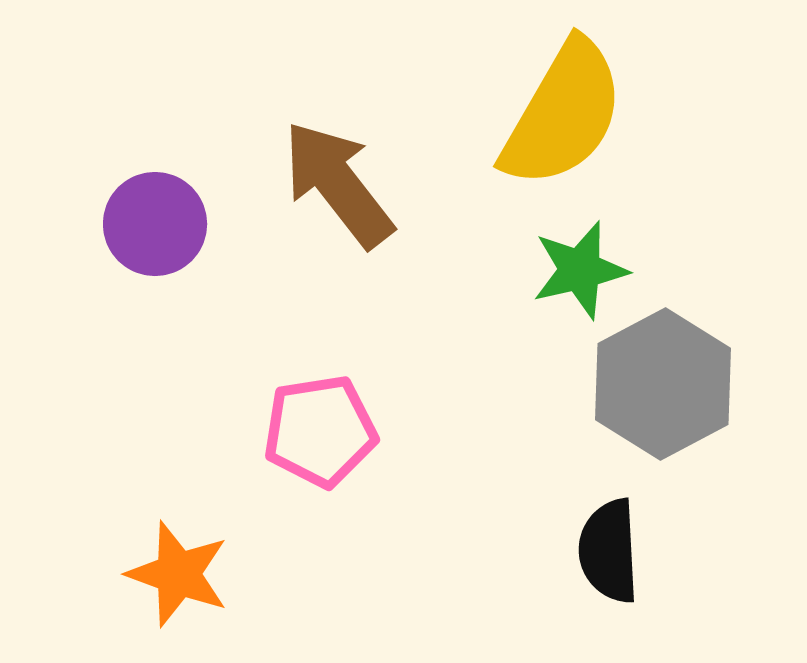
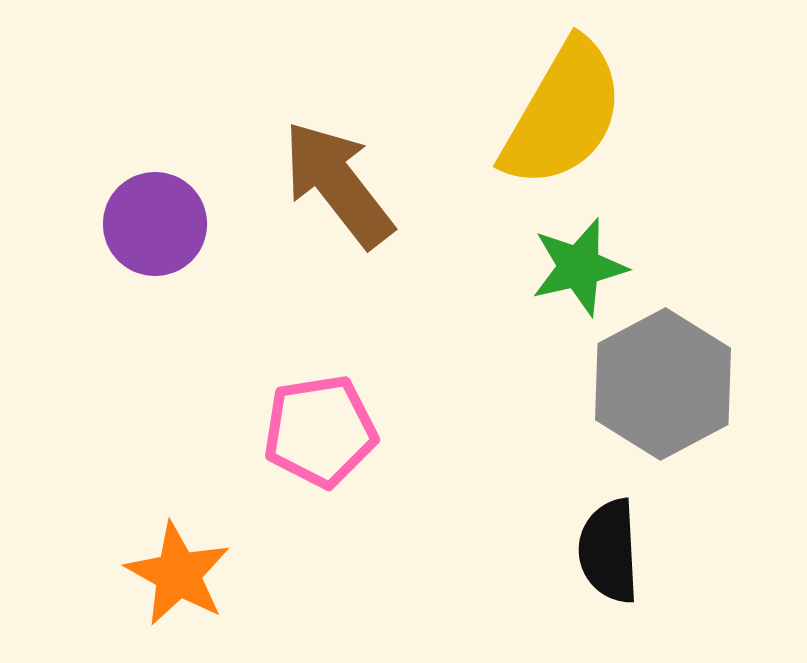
green star: moved 1 px left, 3 px up
orange star: rotated 9 degrees clockwise
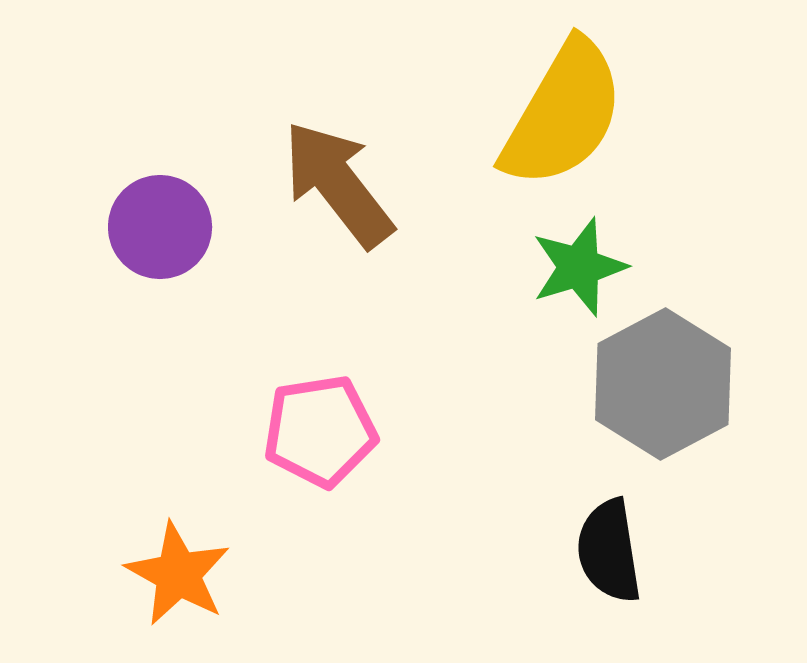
purple circle: moved 5 px right, 3 px down
green star: rotated 4 degrees counterclockwise
black semicircle: rotated 6 degrees counterclockwise
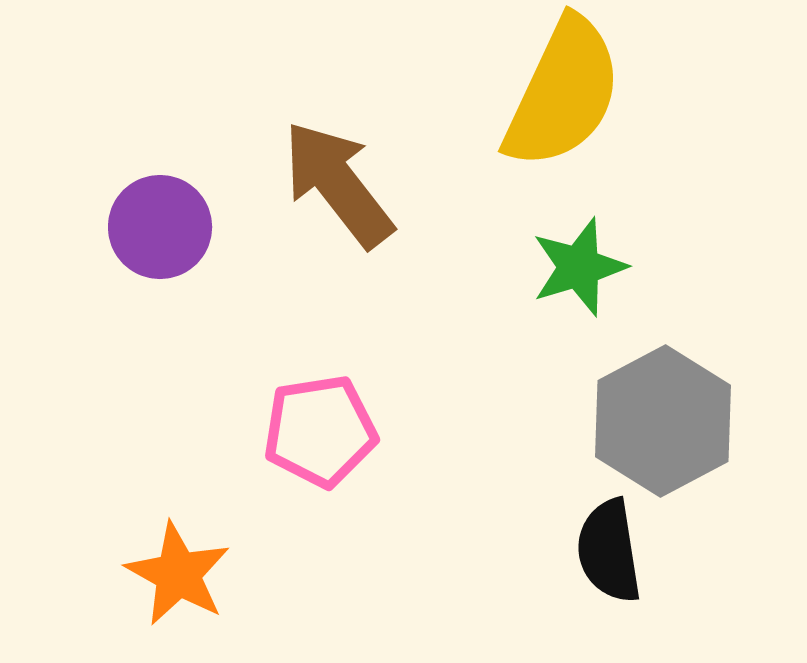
yellow semicircle: moved 21 px up; rotated 5 degrees counterclockwise
gray hexagon: moved 37 px down
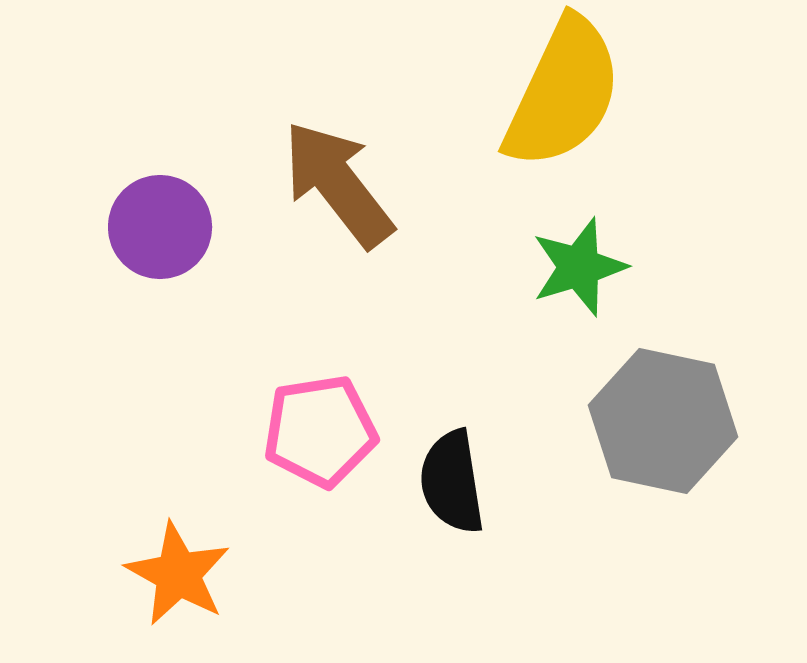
gray hexagon: rotated 20 degrees counterclockwise
black semicircle: moved 157 px left, 69 px up
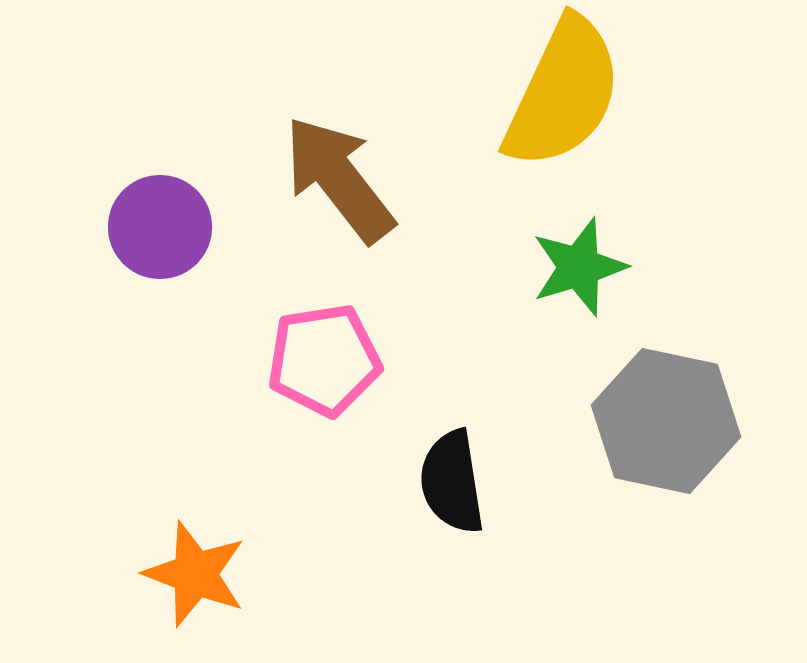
brown arrow: moved 1 px right, 5 px up
gray hexagon: moved 3 px right
pink pentagon: moved 4 px right, 71 px up
orange star: moved 17 px right; rotated 8 degrees counterclockwise
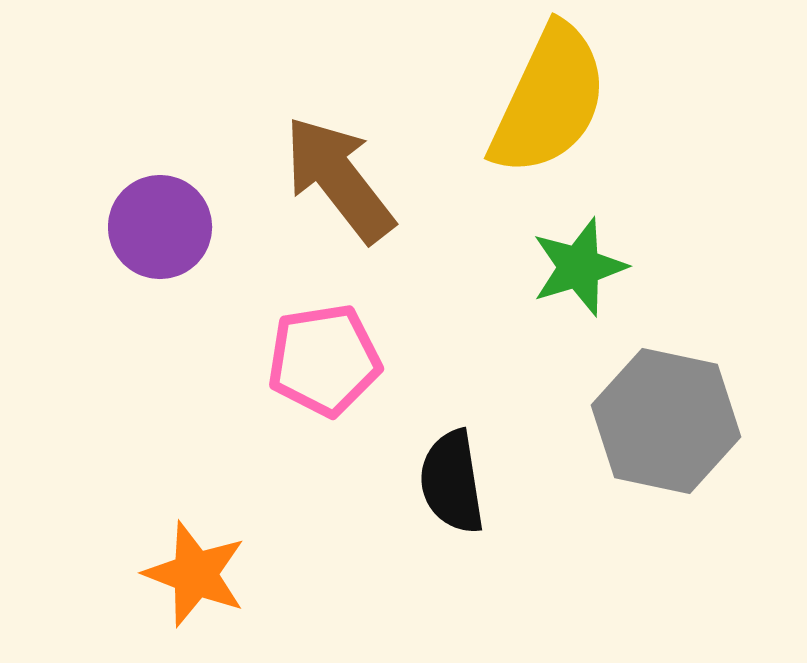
yellow semicircle: moved 14 px left, 7 px down
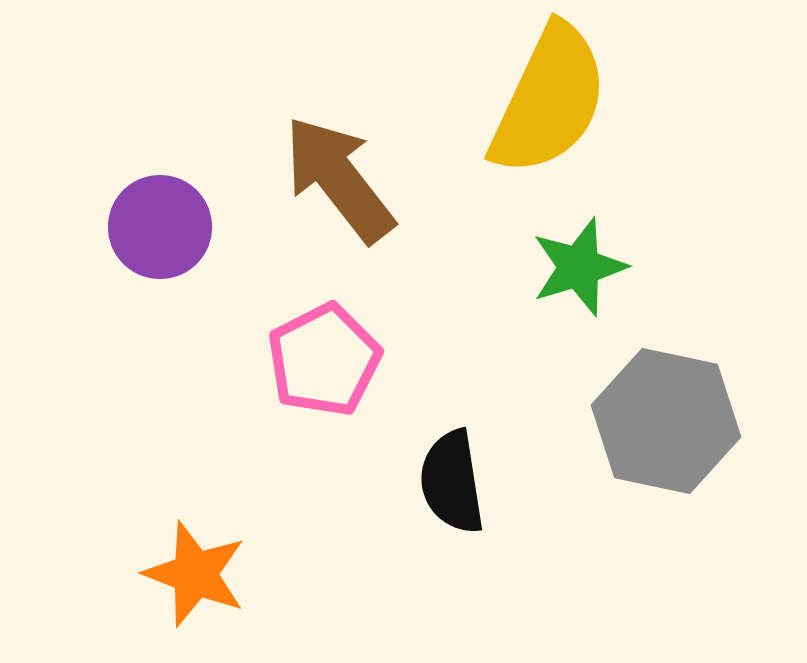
pink pentagon: rotated 18 degrees counterclockwise
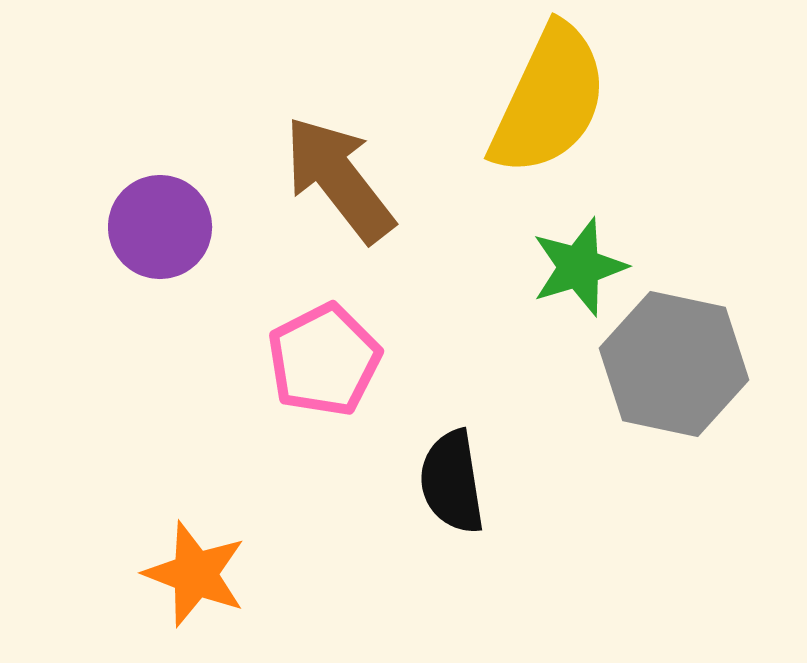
gray hexagon: moved 8 px right, 57 px up
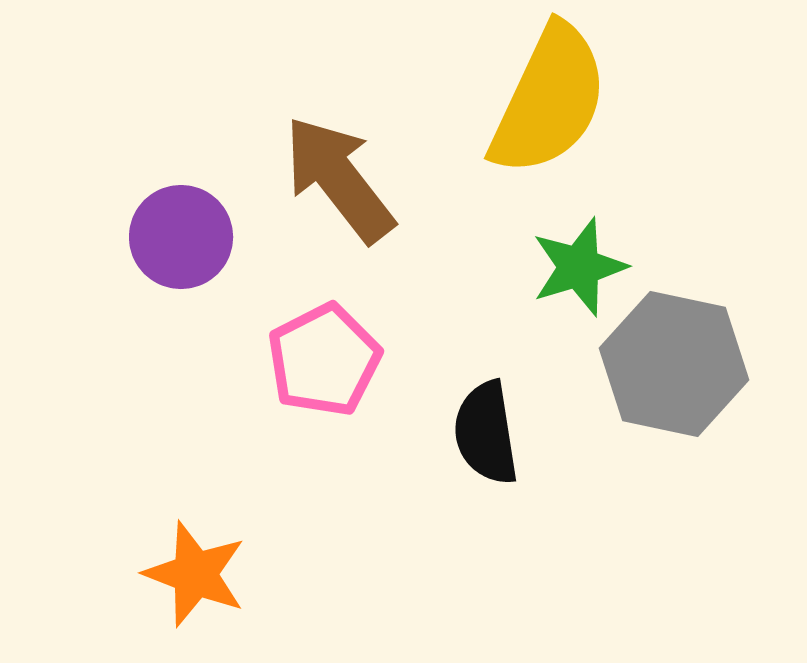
purple circle: moved 21 px right, 10 px down
black semicircle: moved 34 px right, 49 px up
